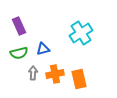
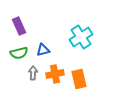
cyan cross: moved 4 px down
blue triangle: moved 1 px down
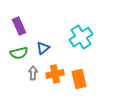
blue triangle: moved 2 px up; rotated 24 degrees counterclockwise
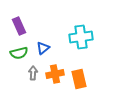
cyan cross: rotated 25 degrees clockwise
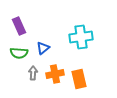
green semicircle: rotated 18 degrees clockwise
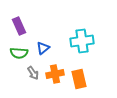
cyan cross: moved 1 px right, 4 px down
gray arrow: rotated 144 degrees clockwise
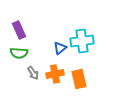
purple rectangle: moved 4 px down
blue triangle: moved 17 px right
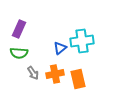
purple rectangle: moved 1 px up; rotated 48 degrees clockwise
orange rectangle: moved 1 px left
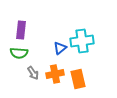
purple rectangle: moved 2 px right, 1 px down; rotated 18 degrees counterclockwise
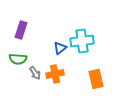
purple rectangle: rotated 12 degrees clockwise
green semicircle: moved 1 px left, 6 px down
gray arrow: moved 2 px right
orange rectangle: moved 18 px right
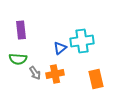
purple rectangle: rotated 24 degrees counterclockwise
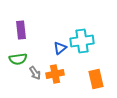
green semicircle: rotated 12 degrees counterclockwise
